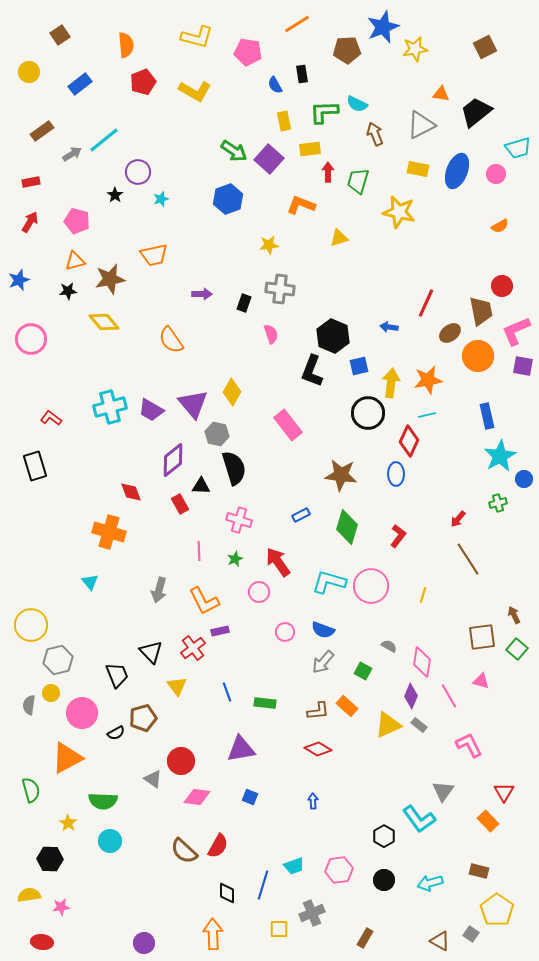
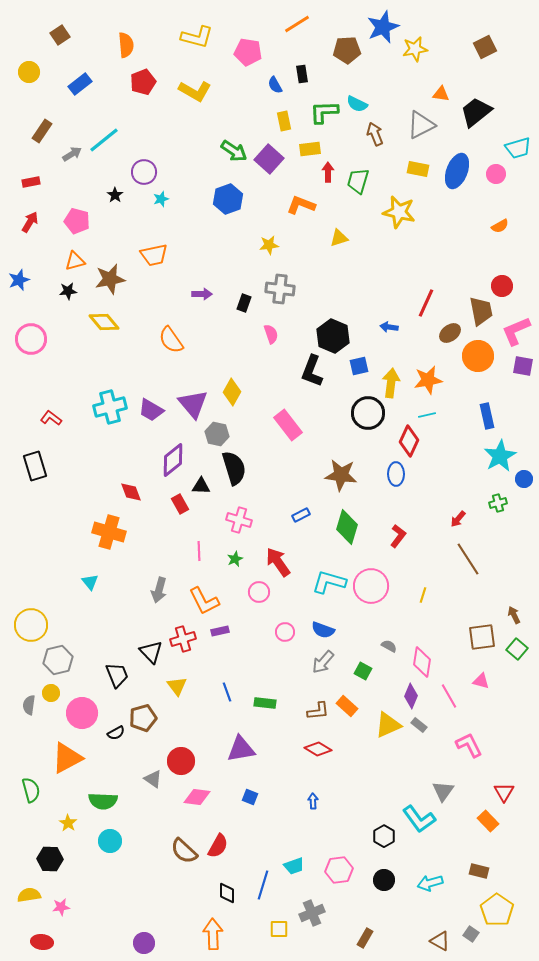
brown rectangle at (42, 131): rotated 20 degrees counterclockwise
purple circle at (138, 172): moved 6 px right
red cross at (193, 648): moved 10 px left, 9 px up; rotated 20 degrees clockwise
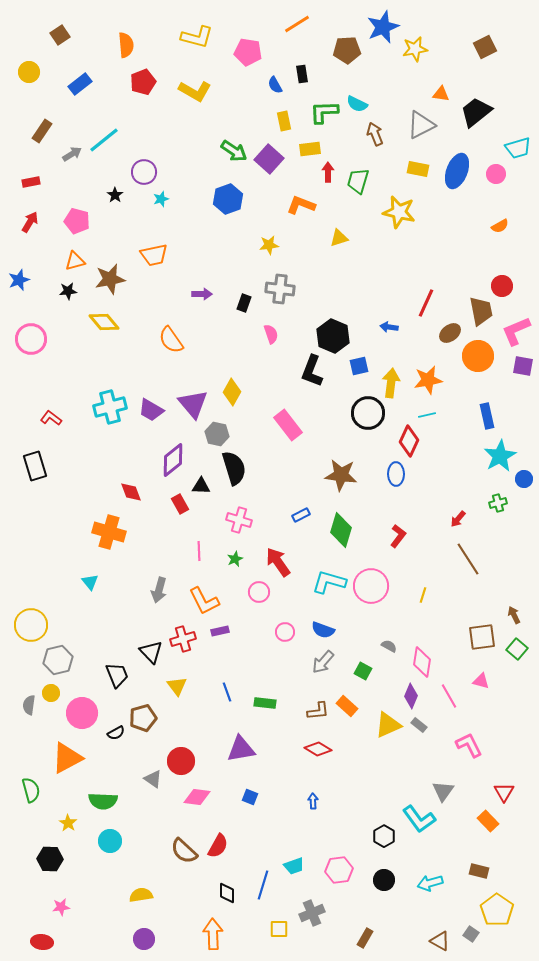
green diamond at (347, 527): moved 6 px left, 3 px down
yellow semicircle at (29, 895): moved 112 px right
purple circle at (144, 943): moved 4 px up
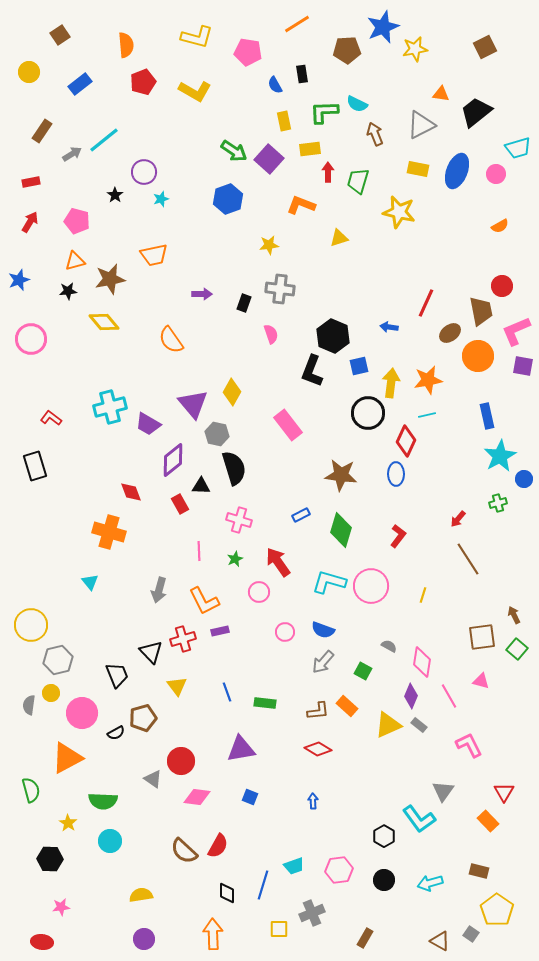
purple trapezoid at (151, 410): moved 3 px left, 14 px down
red diamond at (409, 441): moved 3 px left
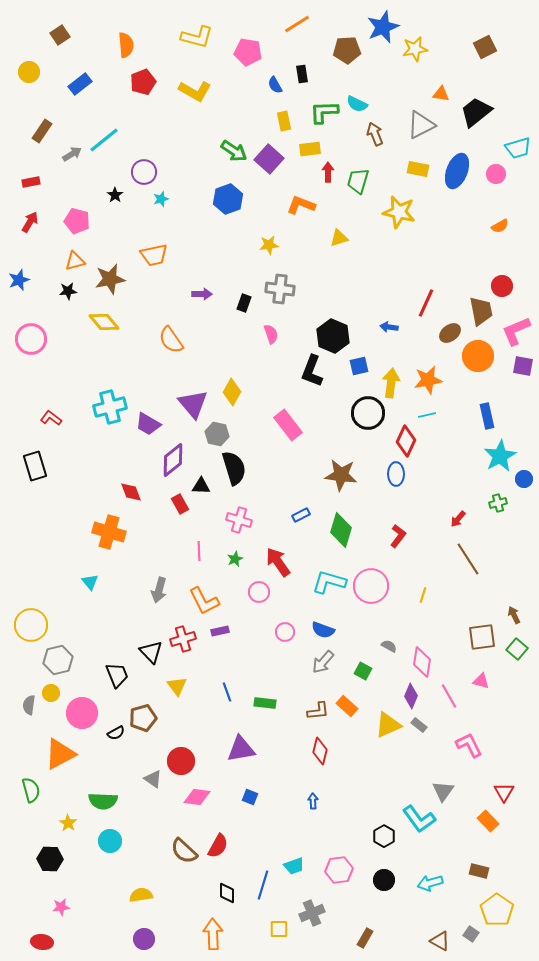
red diamond at (318, 749): moved 2 px right, 2 px down; rotated 72 degrees clockwise
orange triangle at (67, 758): moved 7 px left, 4 px up
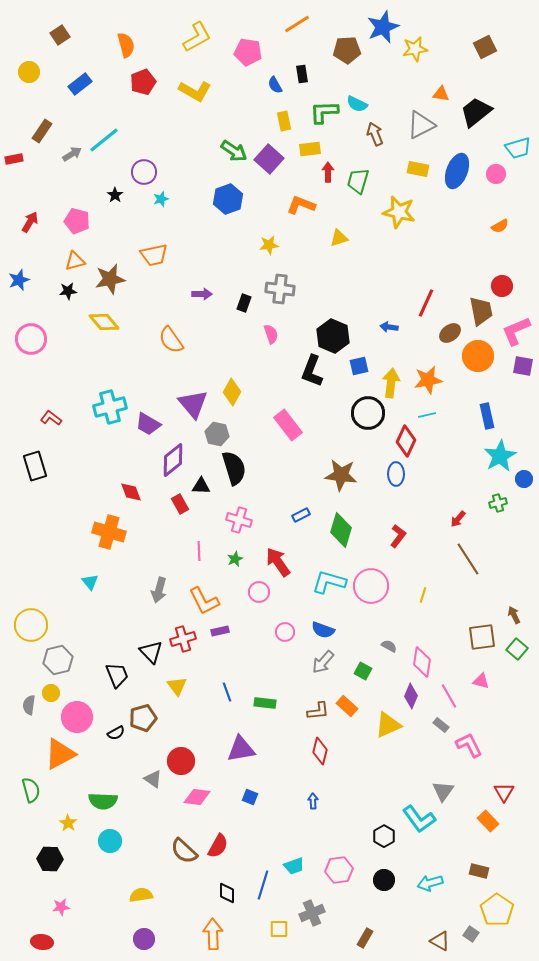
yellow L-shape at (197, 37): rotated 44 degrees counterclockwise
orange semicircle at (126, 45): rotated 10 degrees counterclockwise
red rectangle at (31, 182): moved 17 px left, 23 px up
pink circle at (82, 713): moved 5 px left, 4 px down
gray rectangle at (419, 725): moved 22 px right
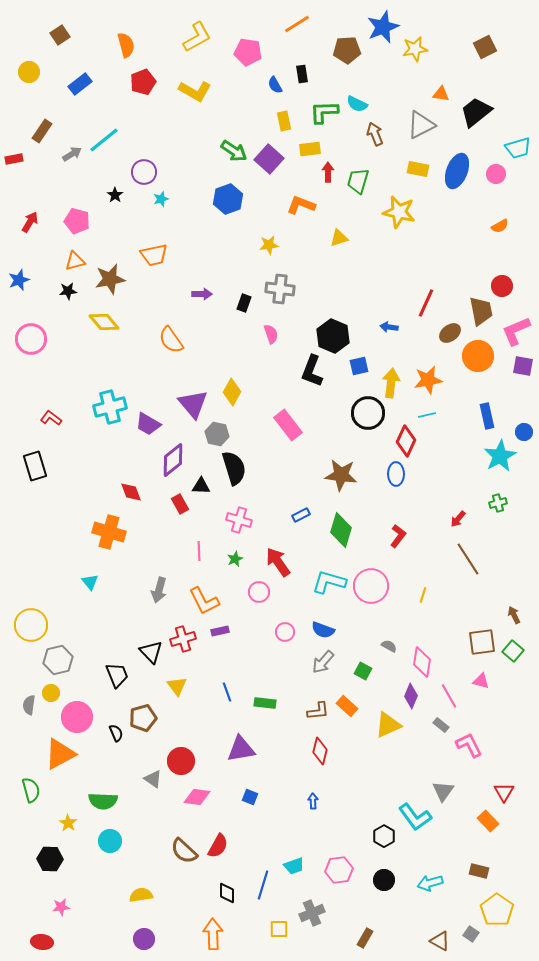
blue circle at (524, 479): moved 47 px up
brown square at (482, 637): moved 5 px down
green square at (517, 649): moved 4 px left, 2 px down
black semicircle at (116, 733): rotated 84 degrees counterclockwise
cyan L-shape at (419, 819): moved 4 px left, 2 px up
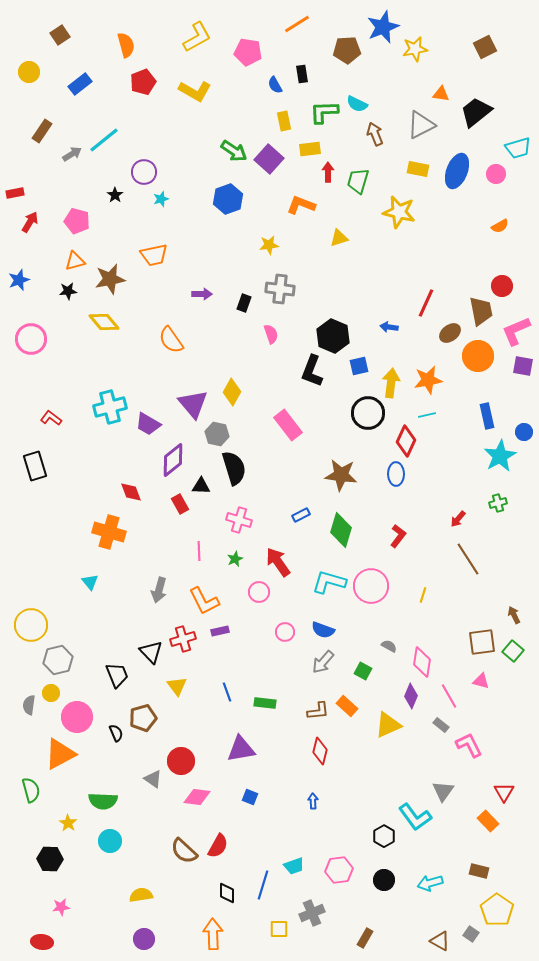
red rectangle at (14, 159): moved 1 px right, 34 px down
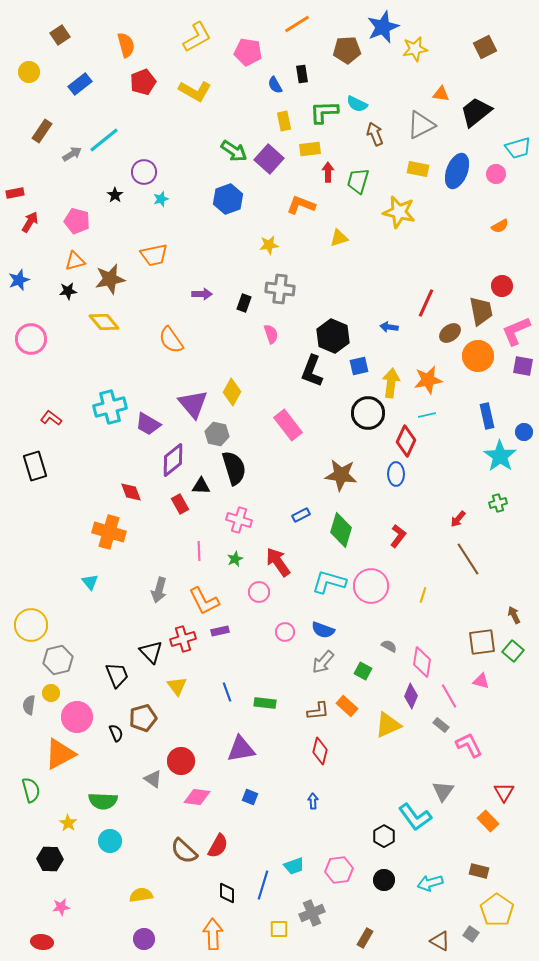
cyan star at (500, 456): rotated 8 degrees counterclockwise
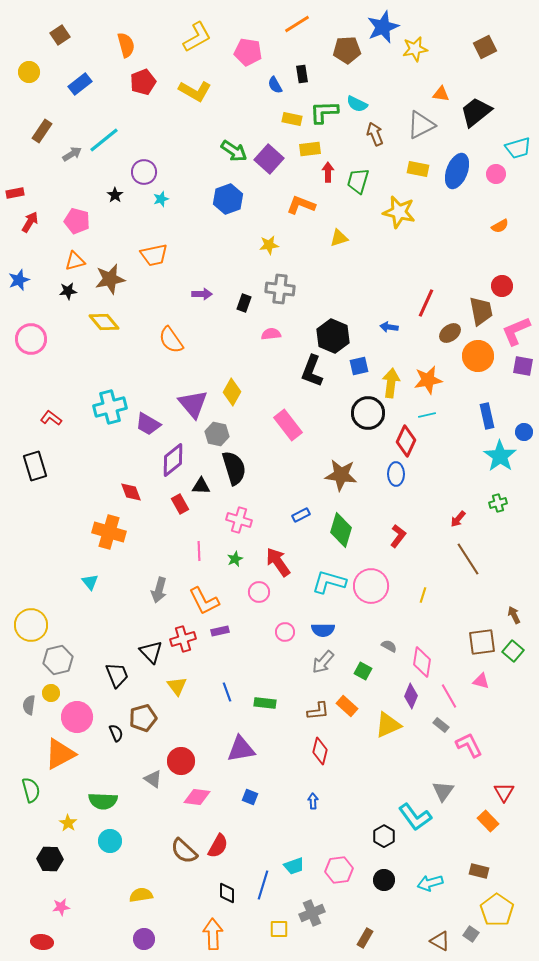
yellow rectangle at (284, 121): moved 8 px right, 2 px up; rotated 66 degrees counterclockwise
pink semicircle at (271, 334): rotated 78 degrees counterclockwise
blue semicircle at (323, 630): rotated 20 degrees counterclockwise
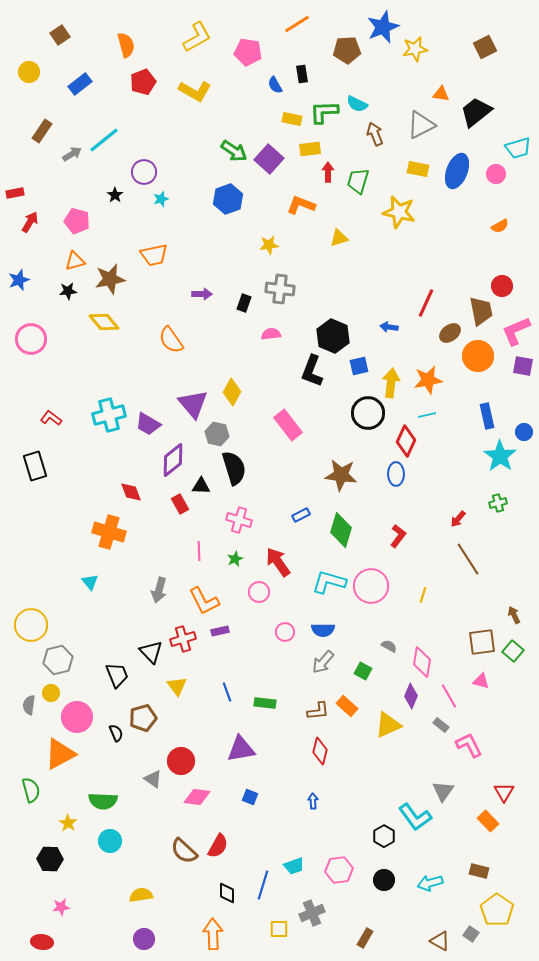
cyan cross at (110, 407): moved 1 px left, 8 px down
